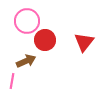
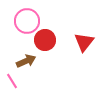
pink line: rotated 42 degrees counterclockwise
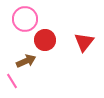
pink circle: moved 2 px left, 2 px up
